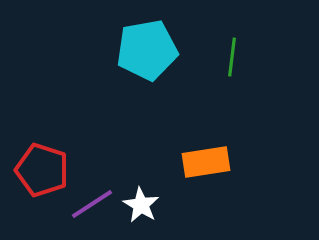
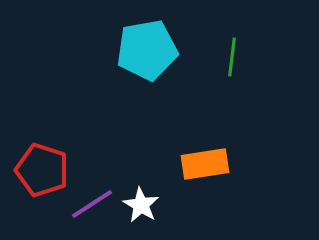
orange rectangle: moved 1 px left, 2 px down
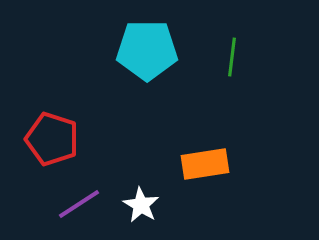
cyan pentagon: rotated 10 degrees clockwise
red pentagon: moved 10 px right, 31 px up
purple line: moved 13 px left
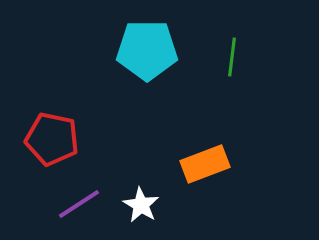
red pentagon: rotated 6 degrees counterclockwise
orange rectangle: rotated 12 degrees counterclockwise
